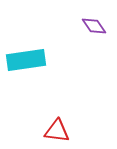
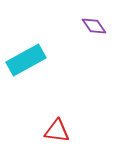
cyan rectangle: rotated 21 degrees counterclockwise
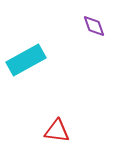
purple diamond: rotated 15 degrees clockwise
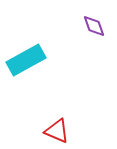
red triangle: rotated 16 degrees clockwise
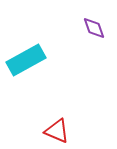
purple diamond: moved 2 px down
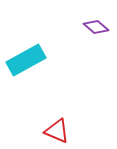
purple diamond: moved 2 px right, 1 px up; rotated 30 degrees counterclockwise
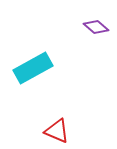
cyan rectangle: moved 7 px right, 8 px down
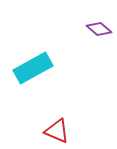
purple diamond: moved 3 px right, 2 px down
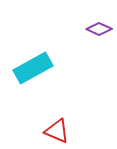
purple diamond: rotated 15 degrees counterclockwise
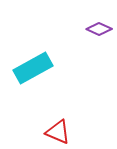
red triangle: moved 1 px right, 1 px down
